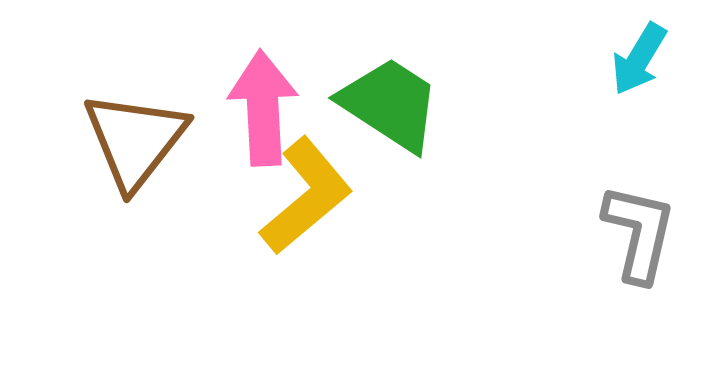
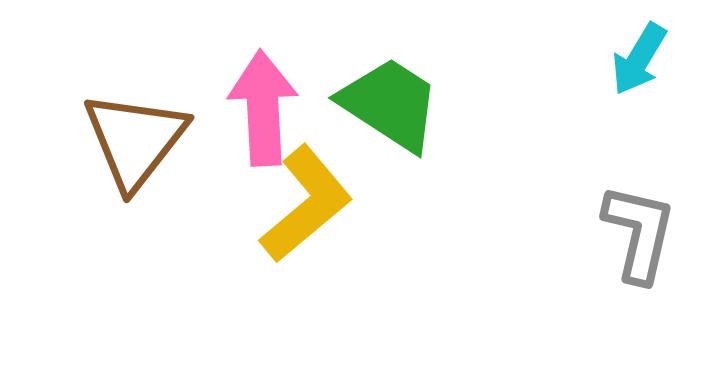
yellow L-shape: moved 8 px down
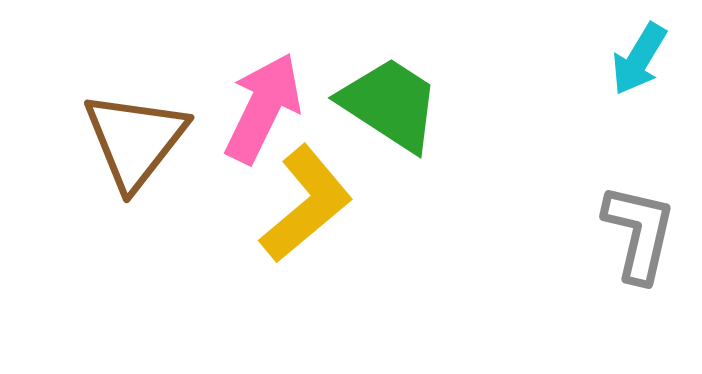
pink arrow: rotated 29 degrees clockwise
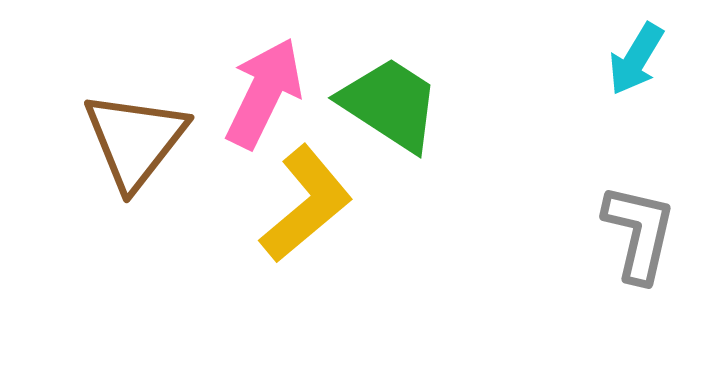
cyan arrow: moved 3 px left
pink arrow: moved 1 px right, 15 px up
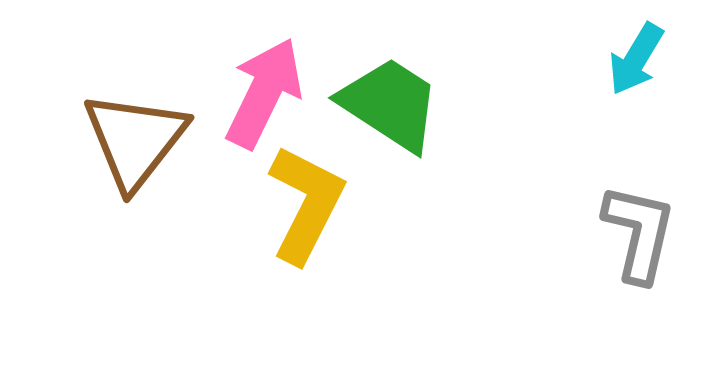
yellow L-shape: rotated 23 degrees counterclockwise
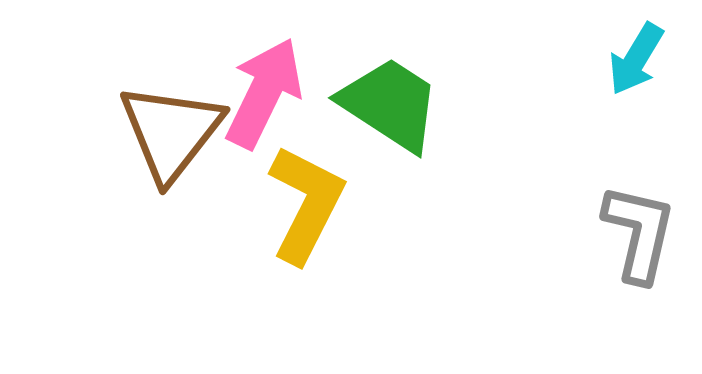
brown triangle: moved 36 px right, 8 px up
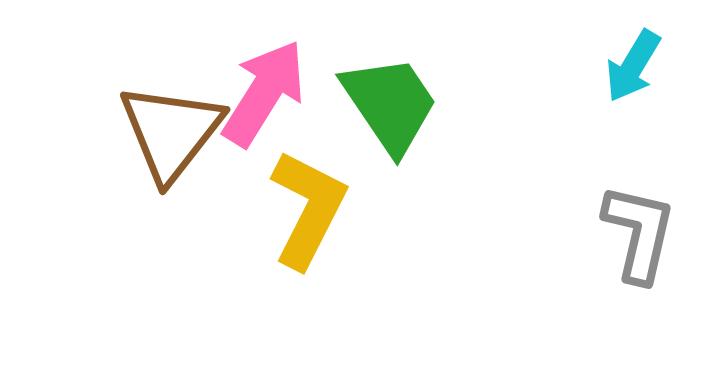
cyan arrow: moved 3 px left, 7 px down
pink arrow: rotated 6 degrees clockwise
green trapezoid: rotated 23 degrees clockwise
yellow L-shape: moved 2 px right, 5 px down
